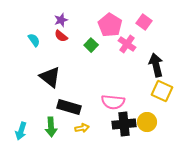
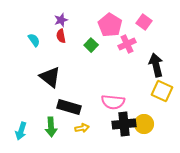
red semicircle: rotated 40 degrees clockwise
pink cross: rotated 30 degrees clockwise
yellow circle: moved 3 px left, 2 px down
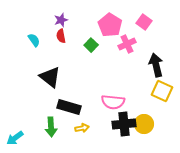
cyan arrow: moved 6 px left, 7 px down; rotated 36 degrees clockwise
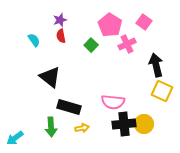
purple star: moved 1 px left
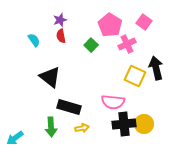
black arrow: moved 3 px down
yellow square: moved 27 px left, 15 px up
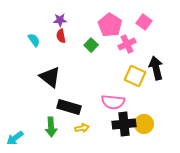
purple star: rotated 16 degrees clockwise
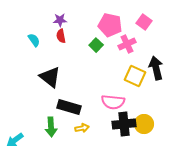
pink pentagon: rotated 20 degrees counterclockwise
green square: moved 5 px right
cyan arrow: moved 2 px down
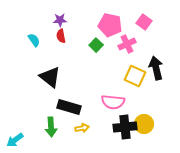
black cross: moved 1 px right, 3 px down
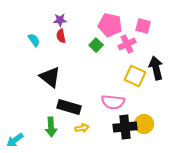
pink square: moved 1 px left, 4 px down; rotated 21 degrees counterclockwise
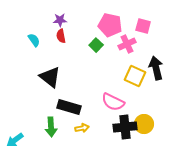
pink semicircle: rotated 20 degrees clockwise
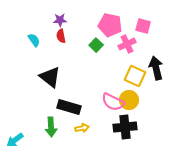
yellow circle: moved 15 px left, 24 px up
